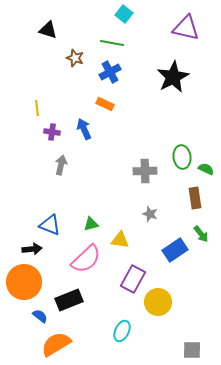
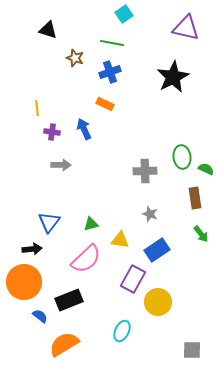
cyan square: rotated 18 degrees clockwise
blue cross: rotated 10 degrees clockwise
gray arrow: rotated 78 degrees clockwise
blue triangle: moved 1 px left, 3 px up; rotated 45 degrees clockwise
blue rectangle: moved 18 px left
orange semicircle: moved 8 px right
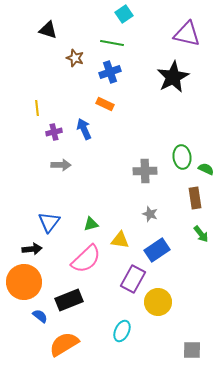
purple triangle: moved 1 px right, 6 px down
purple cross: moved 2 px right; rotated 21 degrees counterclockwise
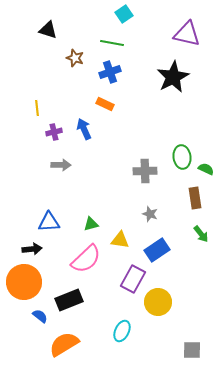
blue triangle: rotated 50 degrees clockwise
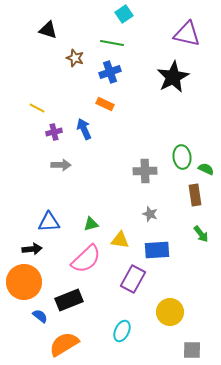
yellow line: rotated 56 degrees counterclockwise
brown rectangle: moved 3 px up
blue rectangle: rotated 30 degrees clockwise
yellow circle: moved 12 px right, 10 px down
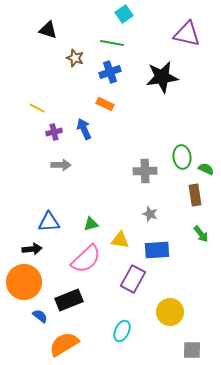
black star: moved 11 px left; rotated 20 degrees clockwise
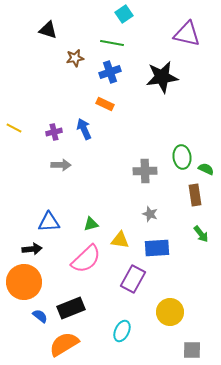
brown star: rotated 30 degrees counterclockwise
yellow line: moved 23 px left, 20 px down
blue rectangle: moved 2 px up
black rectangle: moved 2 px right, 8 px down
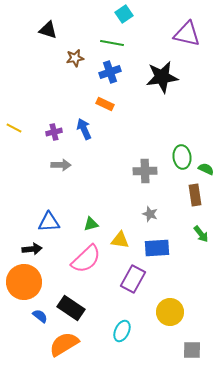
black rectangle: rotated 56 degrees clockwise
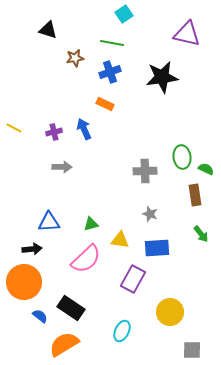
gray arrow: moved 1 px right, 2 px down
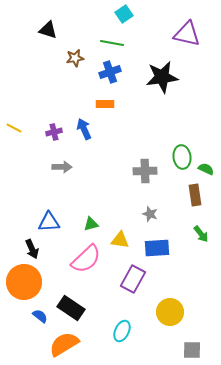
orange rectangle: rotated 24 degrees counterclockwise
black arrow: rotated 72 degrees clockwise
